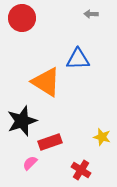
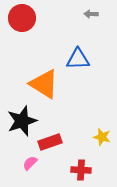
orange triangle: moved 2 px left, 2 px down
red cross: rotated 30 degrees counterclockwise
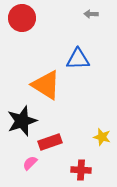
orange triangle: moved 2 px right, 1 px down
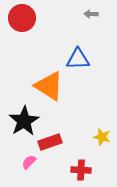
orange triangle: moved 3 px right, 1 px down
black star: moved 2 px right; rotated 12 degrees counterclockwise
pink semicircle: moved 1 px left, 1 px up
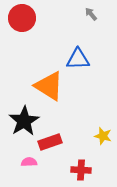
gray arrow: rotated 48 degrees clockwise
yellow star: moved 1 px right, 1 px up
pink semicircle: rotated 42 degrees clockwise
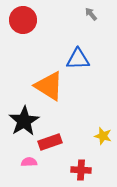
red circle: moved 1 px right, 2 px down
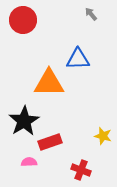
orange triangle: moved 3 px up; rotated 32 degrees counterclockwise
red cross: rotated 18 degrees clockwise
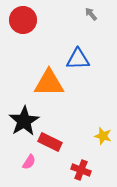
red rectangle: rotated 45 degrees clockwise
pink semicircle: rotated 126 degrees clockwise
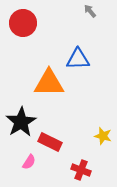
gray arrow: moved 1 px left, 3 px up
red circle: moved 3 px down
black star: moved 3 px left, 1 px down
